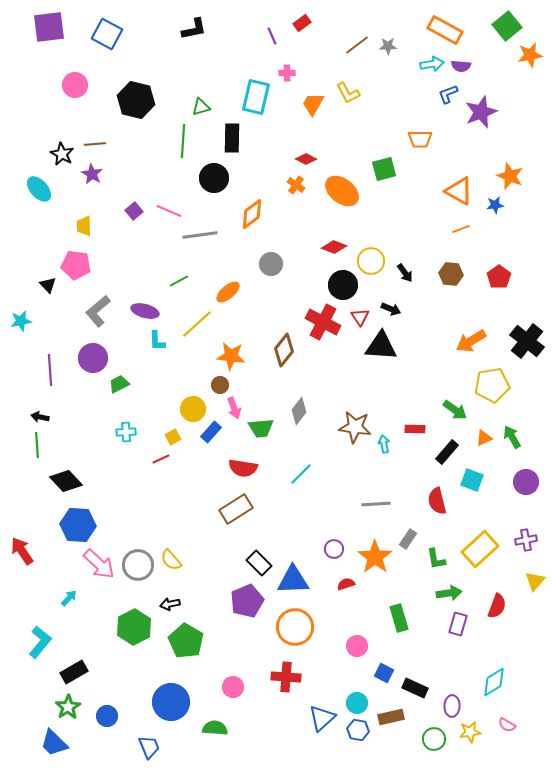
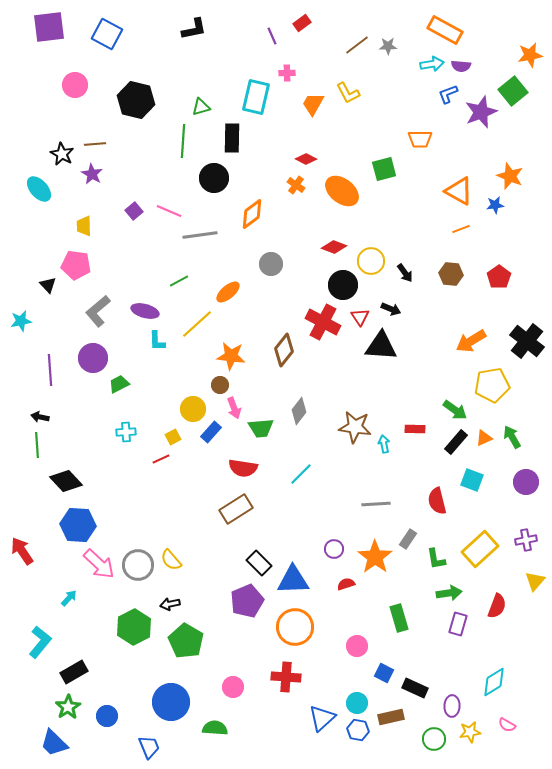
green square at (507, 26): moved 6 px right, 65 px down
black rectangle at (447, 452): moved 9 px right, 10 px up
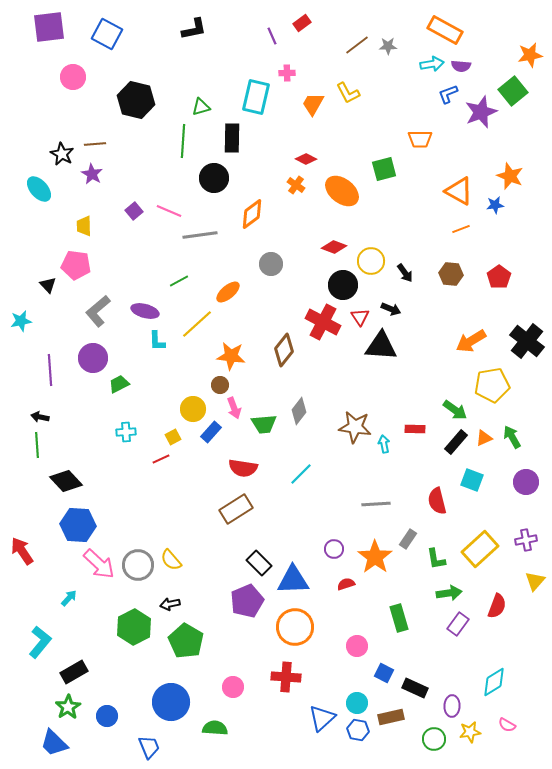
pink circle at (75, 85): moved 2 px left, 8 px up
green trapezoid at (261, 428): moved 3 px right, 4 px up
purple rectangle at (458, 624): rotated 20 degrees clockwise
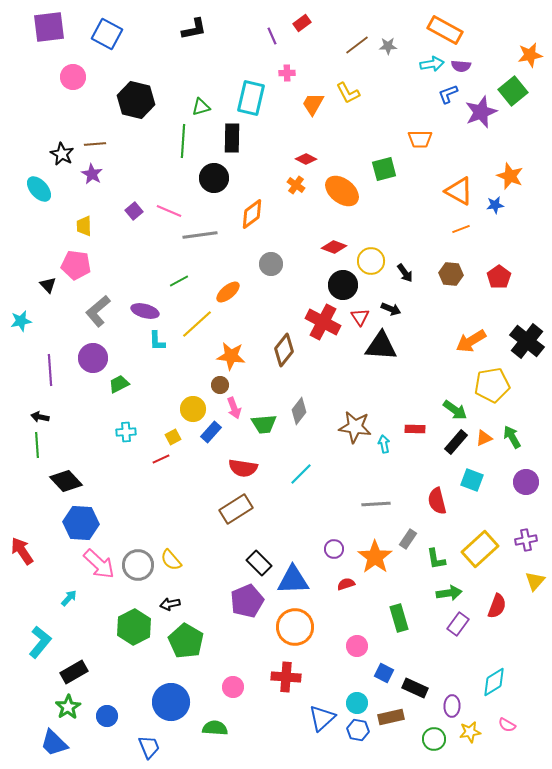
cyan rectangle at (256, 97): moved 5 px left, 1 px down
blue hexagon at (78, 525): moved 3 px right, 2 px up
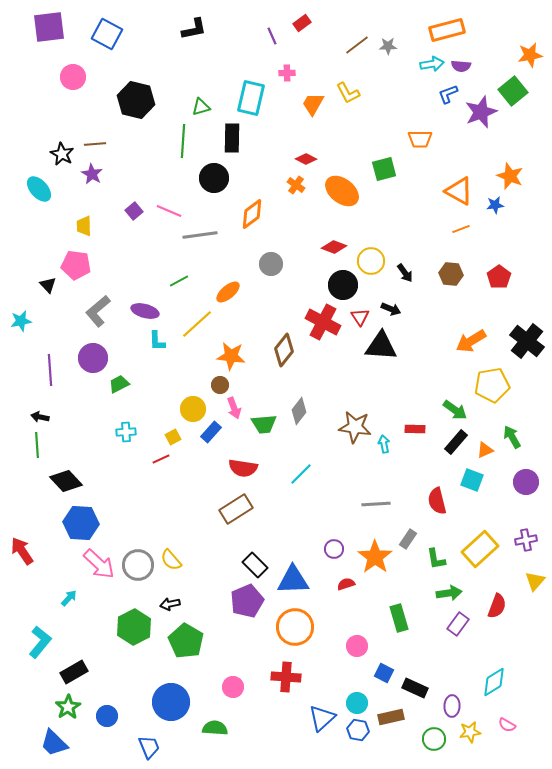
orange rectangle at (445, 30): moved 2 px right; rotated 44 degrees counterclockwise
orange triangle at (484, 438): moved 1 px right, 12 px down
black rectangle at (259, 563): moved 4 px left, 2 px down
